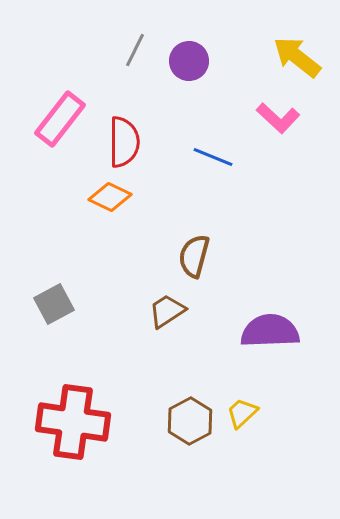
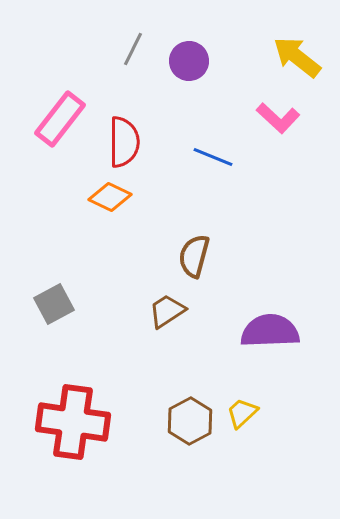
gray line: moved 2 px left, 1 px up
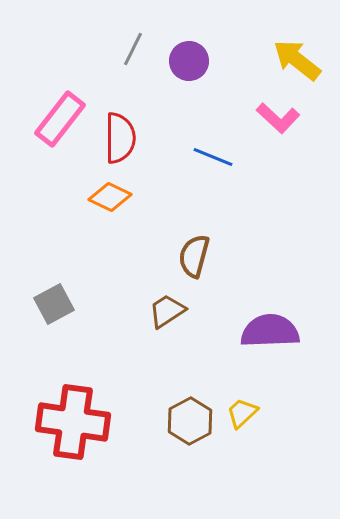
yellow arrow: moved 3 px down
red semicircle: moved 4 px left, 4 px up
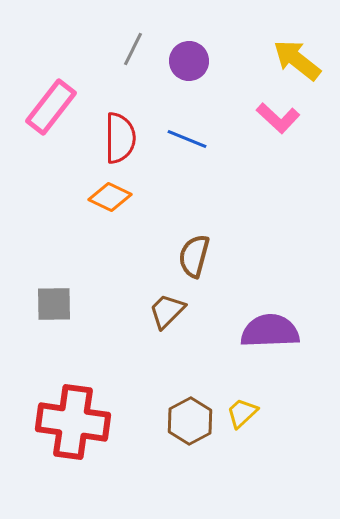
pink rectangle: moved 9 px left, 12 px up
blue line: moved 26 px left, 18 px up
gray square: rotated 27 degrees clockwise
brown trapezoid: rotated 12 degrees counterclockwise
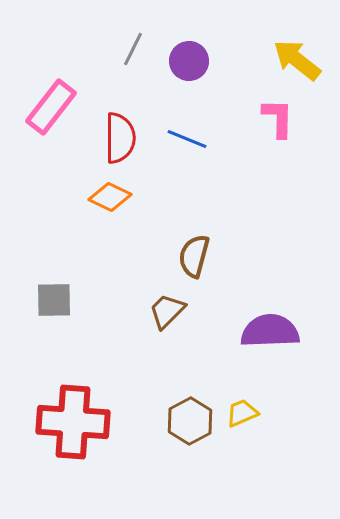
pink L-shape: rotated 132 degrees counterclockwise
gray square: moved 4 px up
yellow trapezoid: rotated 20 degrees clockwise
red cross: rotated 4 degrees counterclockwise
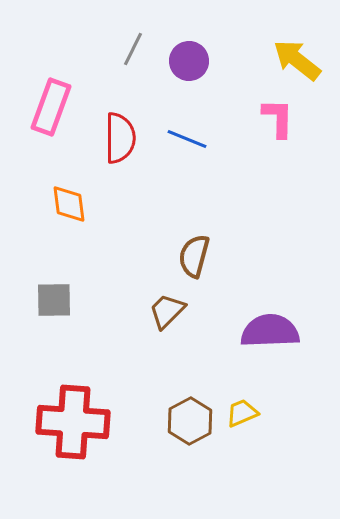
pink rectangle: rotated 18 degrees counterclockwise
orange diamond: moved 41 px left, 7 px down; rotated 57 degrees clockwise
